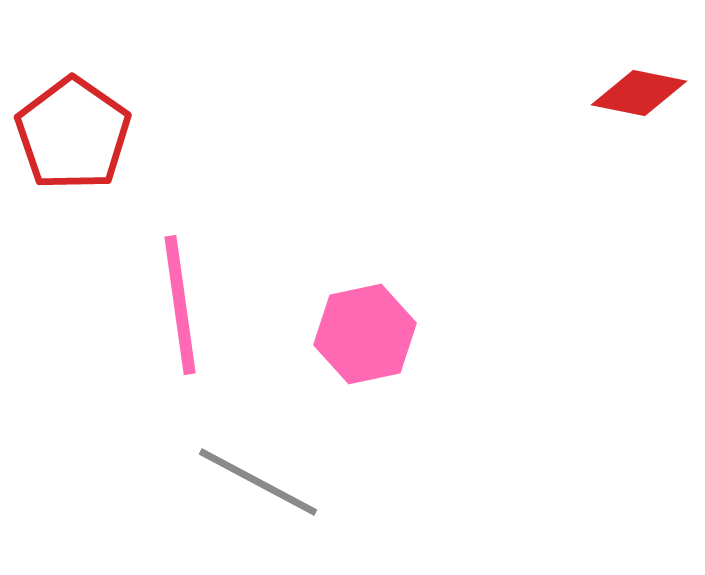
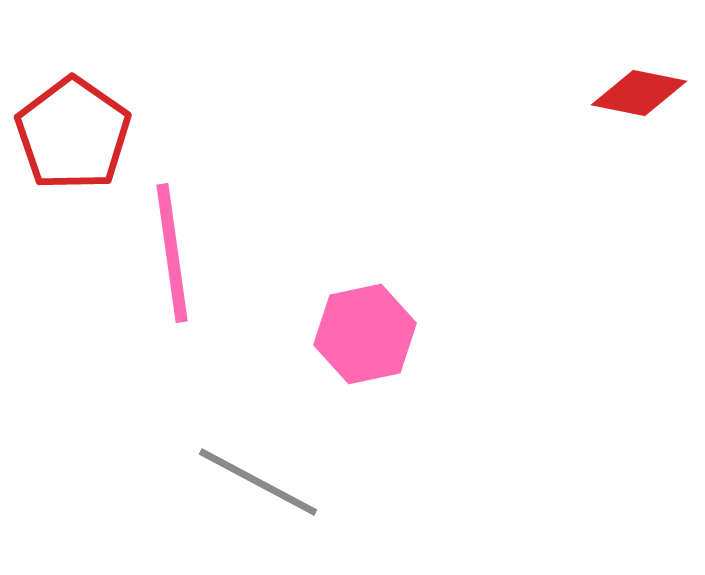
pink line: moved 8 px left, 52 px up
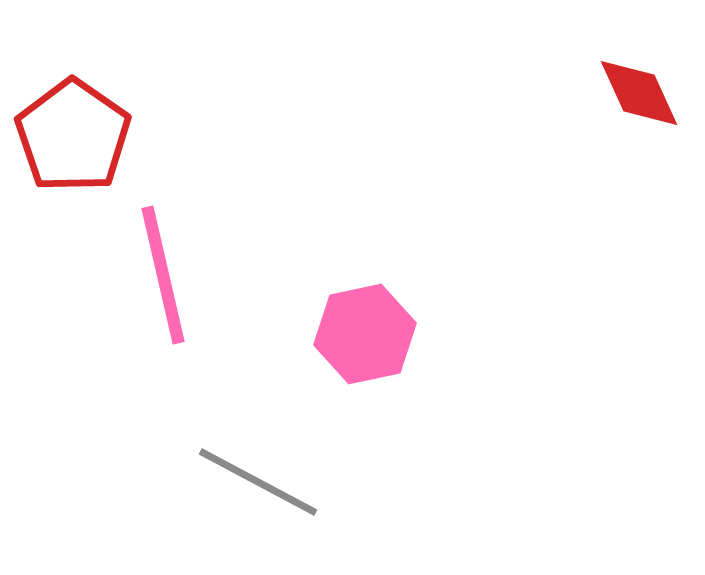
red diamond: rotated 54 degrees clockwise
red pentagon: moved 2 px down
pink line: moved 9 px left, 22 px down; rotated 5 degrees counterclockwise
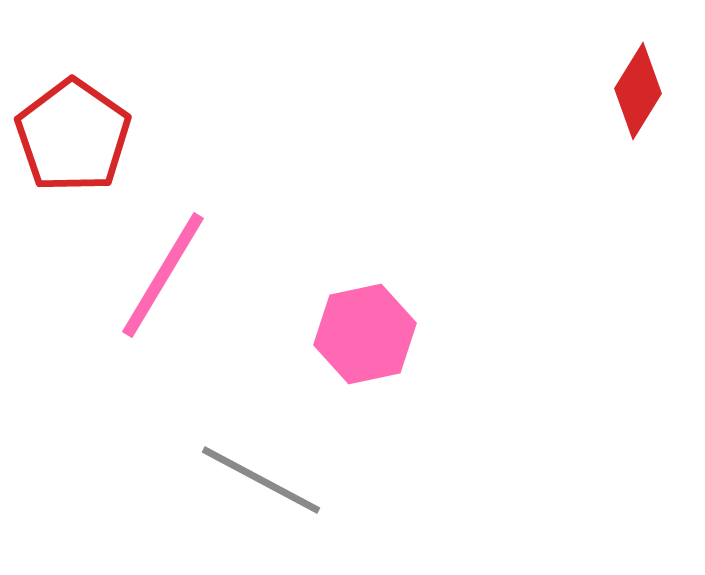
red diamond: moved 1 px left, 2 px up; rotated 56 degrees clockwise
pink line: rotated 44 degrees clockwise
gray line: moved 3 px right, 2 px up
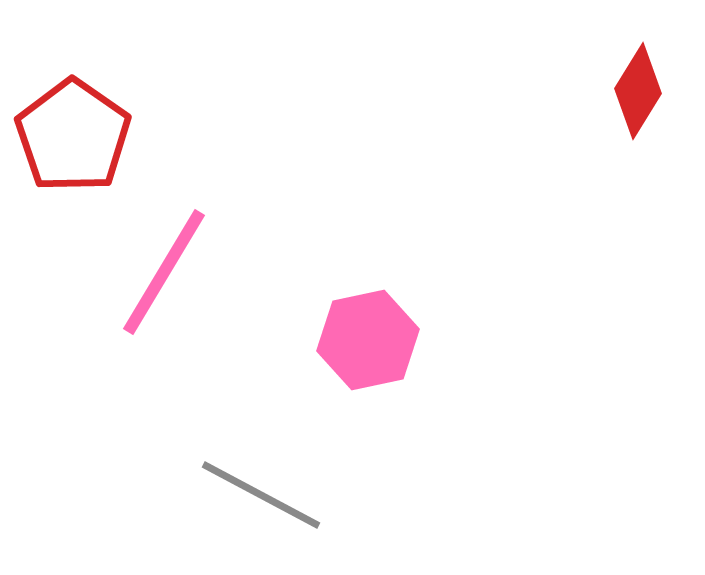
pink line: moved 1 px right, 3 px up
pink hexagon: moved 3 px right, 6 px down
gray line: moved 15 px down
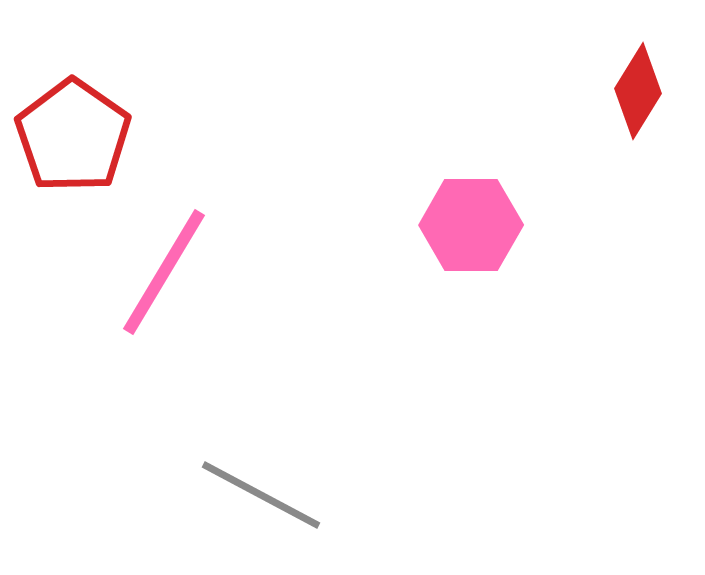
pink hexagon: moved 103 px right, 115 px up; rotated 12 degrees clockwise
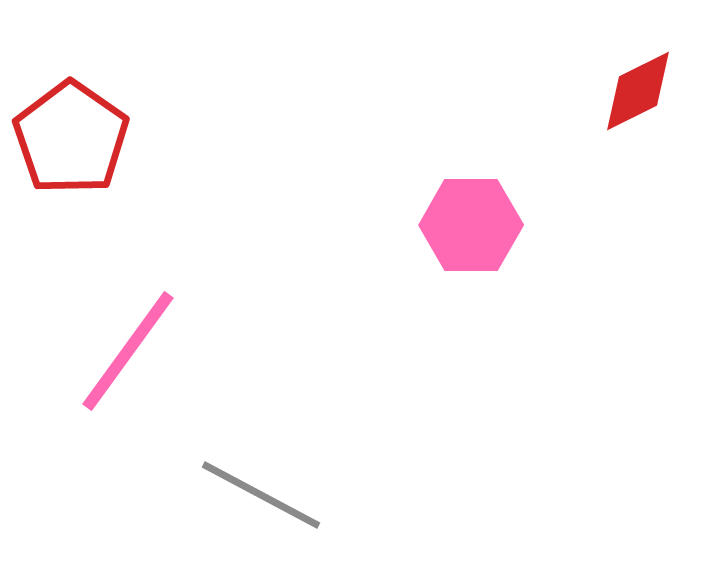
red diamond: rotated 32 degrees clockwise
red pentagon: moved 2 px left, 2 px down
pink line: moved 36 px left, 79 px down; rotated 5 degrees clockwise
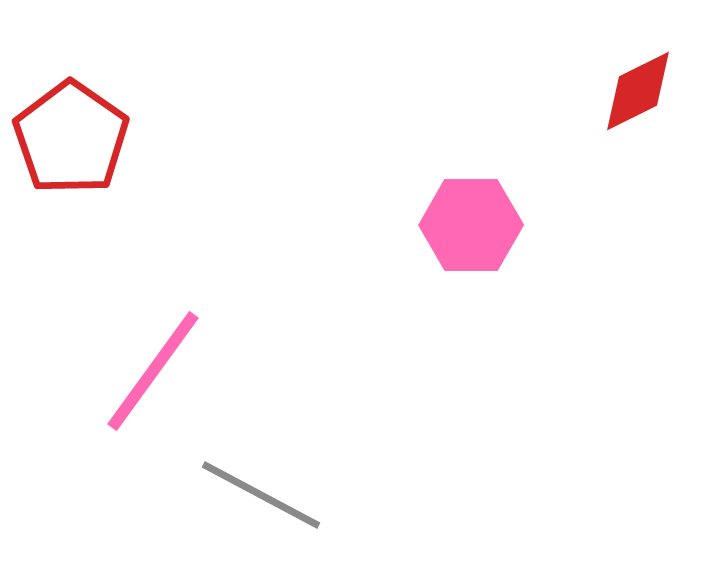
pink line: moved 25 px right, 20 px down
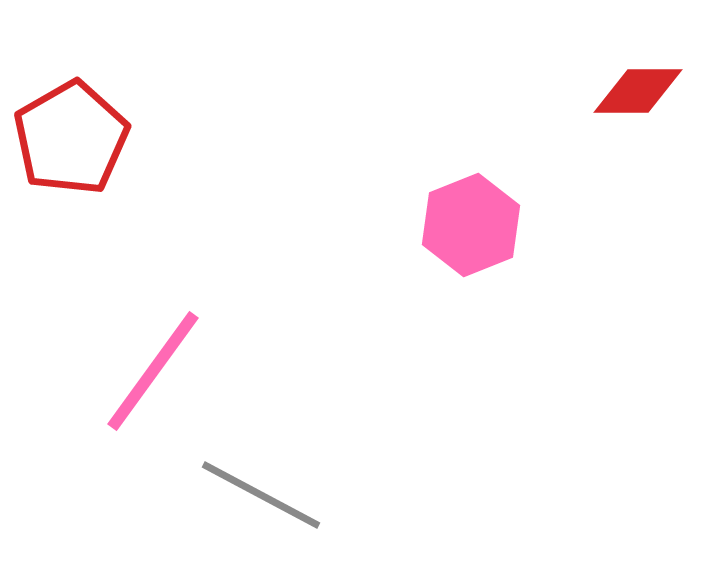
red diamond: rotated 26 degrees clockwise
red pentagon: rotated 7 degrees clockwise
pink hexagon: rotated 22 degrees counterclockwise
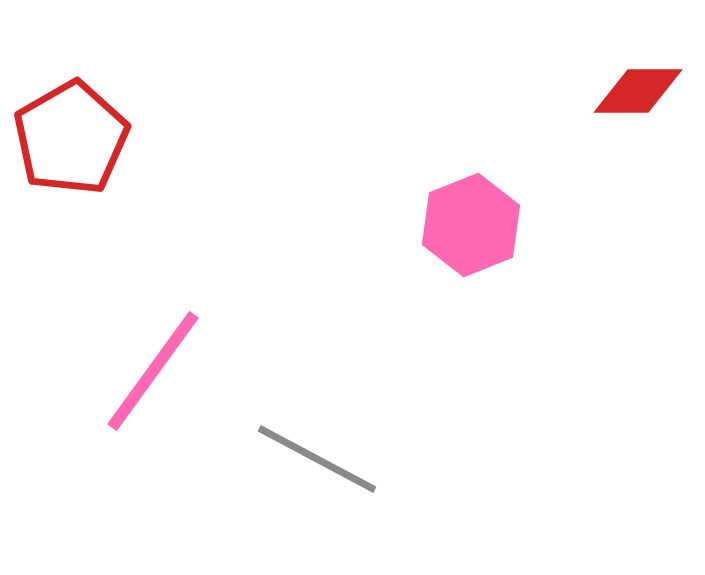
gray line: moved 56 px right, 36 px up
